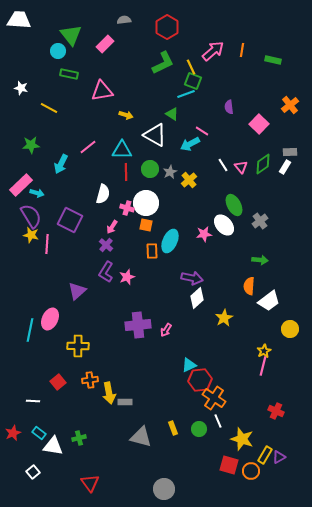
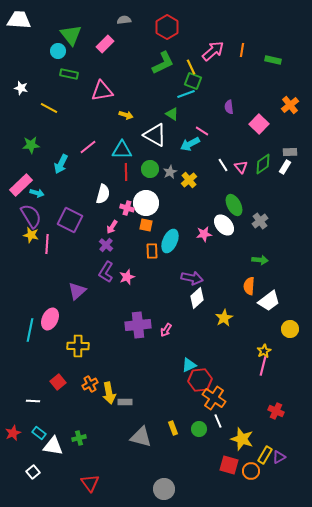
orange cross at (90, 380): moved 4 px down; rotated 21 degrees counterclockwise
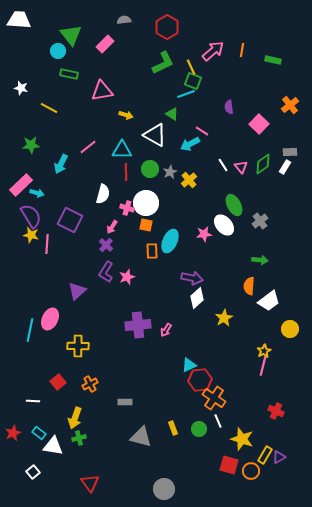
yellow arrow at (109, 393): moved 34 px left, 25 px down; rotated 30 degrees clockwise
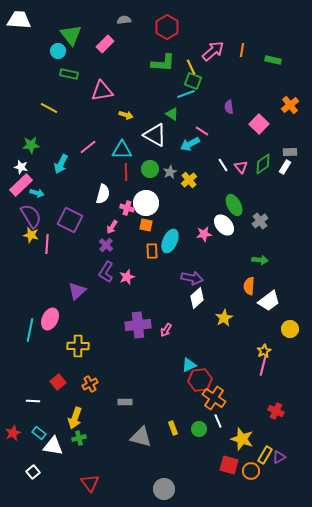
green L-shape at (163, 63): rotated 30 degrees clockwise
white star at (21, 88): moved 79 px down
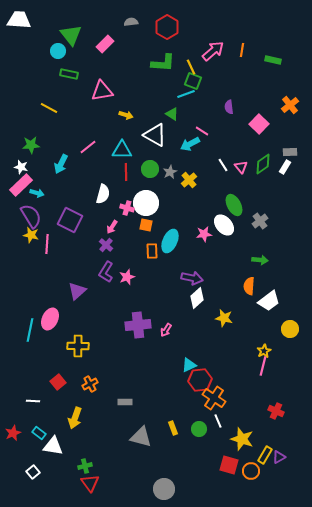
gray semicircle at (124, 20): moved 7 px right, 2 px down
yellow star at (224, 318): rotated 30 degrees counterclockwise
green cross at (79, 438): moved 6 px right, 28 px down
